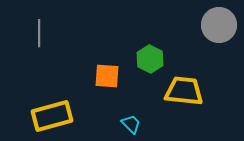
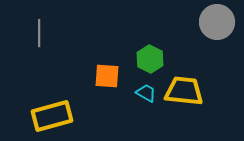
gray circle: moved 2 px left, 3 px up
cyan trapezoid: moved 15 px right, 31 px up; rotated 15 degrees counterclockwise
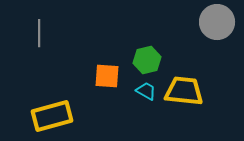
green hexagon: moved 3 px left, 1 px down; rotated 20 degrees clockwise
cyan trapezoid: moved 2 px up
